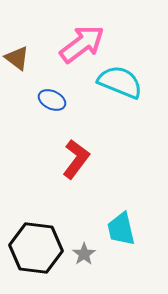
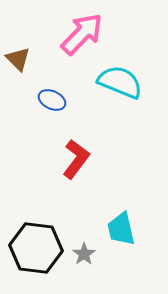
pink arrow: moved 10 px up; rotated 9 degrees counterclockwise
brown triangle: moved 1 px right, 1 px down; rotated 8 degrees clockwise
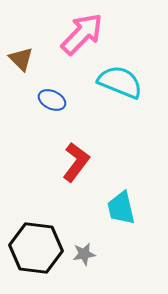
brown triangle: moved 3 px right
red L-shape: moved 3 px down
cyan trapezoid: moved 21 px up
gray star: rotated 25 degrees clockwise
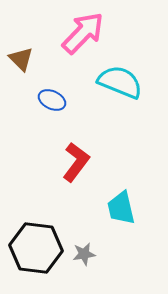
pink arrow: moved 1 px right, 1 px up
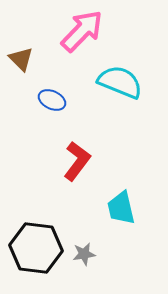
pink arrow: moved 1 px left, 2 px up
red L-shape: moved 1 px right, 1 px up
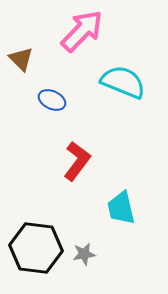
cyan semicircle: moved 3 px right
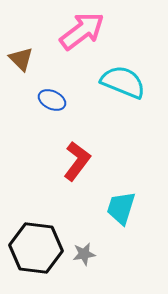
pink arrow: rotated 9 degrees clockwise
cyan trapezoid: rotated 30 degrees clockwise
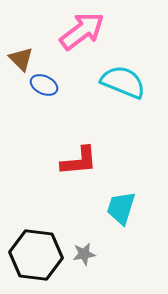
blue ellipse: moved 8 px left, 15 px up
red L-shape: moved 2 px right; rotated 48 degrees clockwise
black hexagon: moved 7 px down
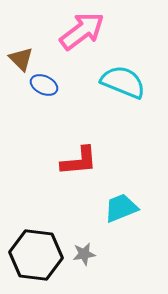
cyan trapezoid: rotated 51 degrees clockwise
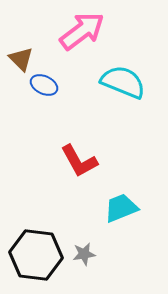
red L-shape: rotated 66 degrees clockwise
